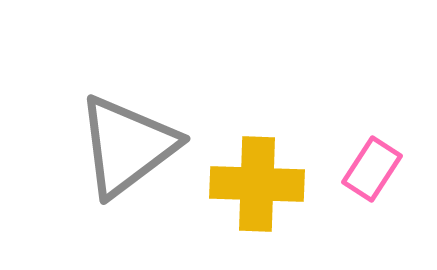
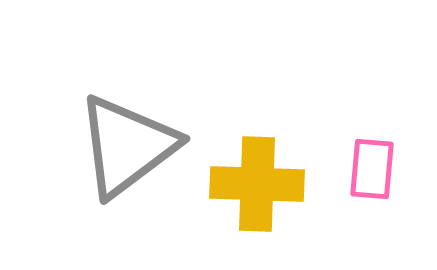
pink rectangle: rotated 28 degrees counterclockwise
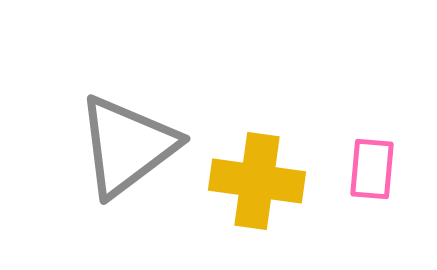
yellow cross: moved 3 px up; rotated 6 degrees clockwise
